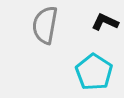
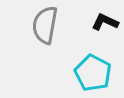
cyan pentagon: moved 1 px left, 1 px down; rotated 6 degrees counterclockwise
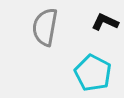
gray semicircle: moved 2 px down
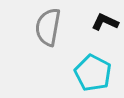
gray semicircle: moved 3 px right
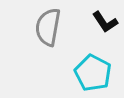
black L-shape: rotated 148 degrees counterclockwise
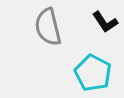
gray semicircle: rotated 24 degrees counterclockwise
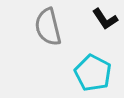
black L-shape: moved 3 px up
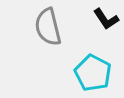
black L-shape: moved 1 px right
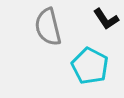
cyan pentagon: moved 3 px left, 7 px up
